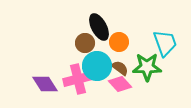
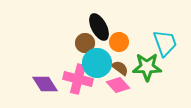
cyan circle: moved 3 px up
pink cross: rotated 28 degrees clockwise
pink diamond: moved 2 px left, 1 px down
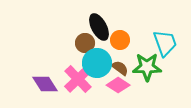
orange circle: moved 1 px right, 2 px up
pink cross: rotated 32 degrees clockwise
pink diamond: rotated 15 degrees counterclockwise
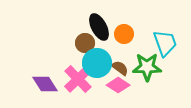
orange circle: moved 4 px right, 6 px up
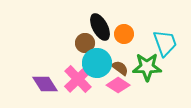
black ellipse: moved 1 px right
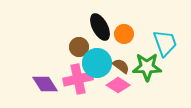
brown circle: moved 6 px left, 4 px down
brown semicircle: moved 1 px right, 2 px up
pink cross: rotated 32 degrees clockwise
